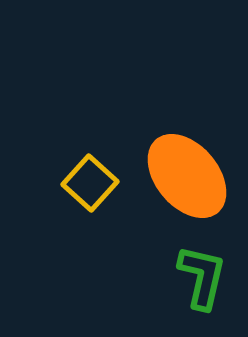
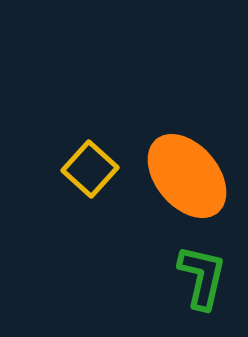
yellow square: moved 14 px up
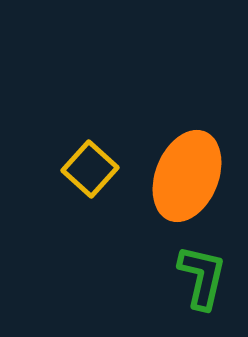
orange ellipse: rotated 62 degrees clockwise
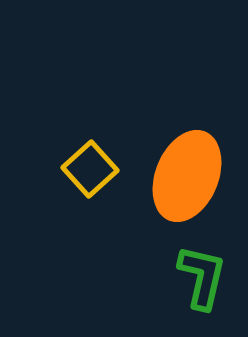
yellow square: rotated 6 degrees clockwise
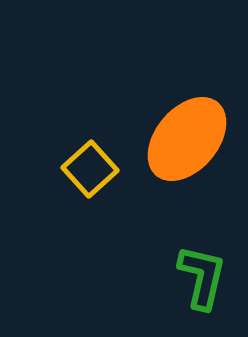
orange ellipse: moved 37 px up; rotated 18 degrees clockwise
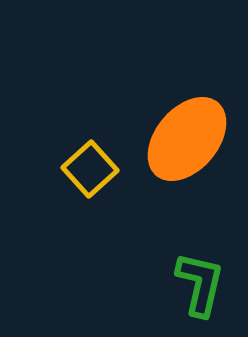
green L-shape: moved 2 px left, 7 px down
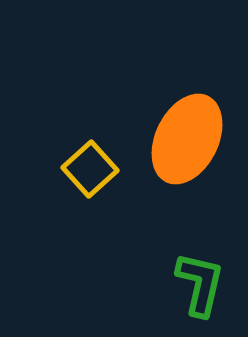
orange ellipse: rotated 14 degrees counterclockwise
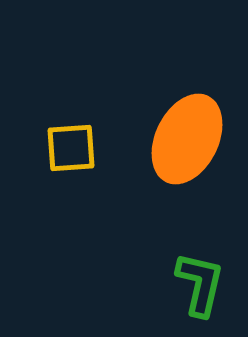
yellow square: moved 19 px left, 21 px up; rotated 38 degrees clockwise
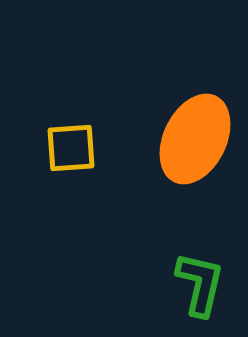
orange ellipse: moved 8 px right
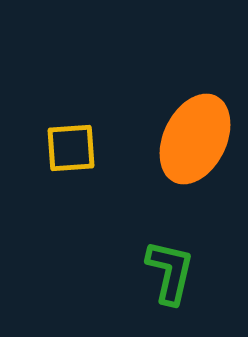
green L-shape: moved 30 px left, 12 px up
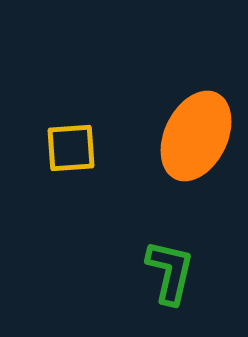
orange ellipse: moved 1 px right, 3 px up
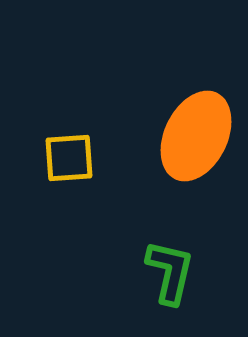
yellow square: moved 2 px left, 10 px down
